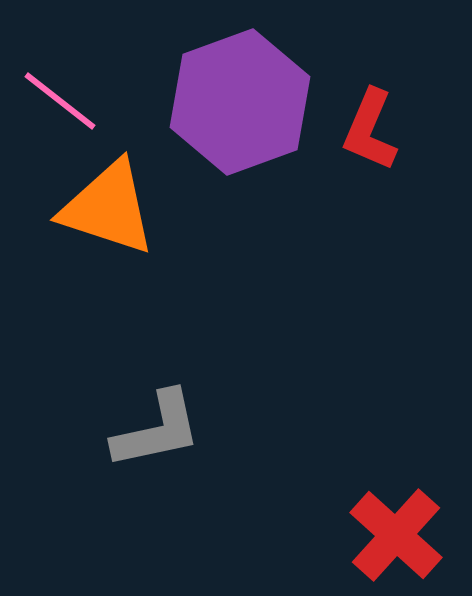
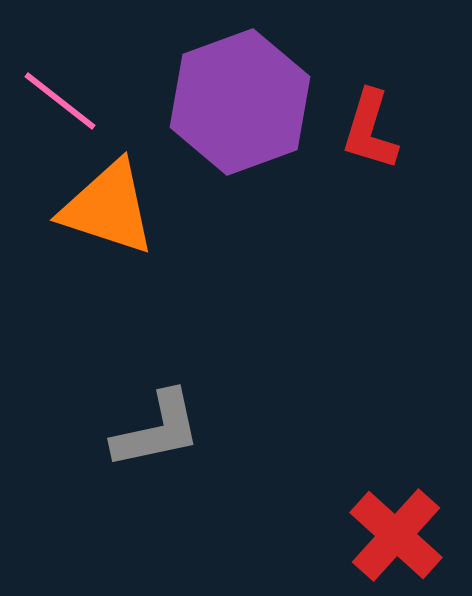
red L-shape: rotated 6 degrees counterclockwise
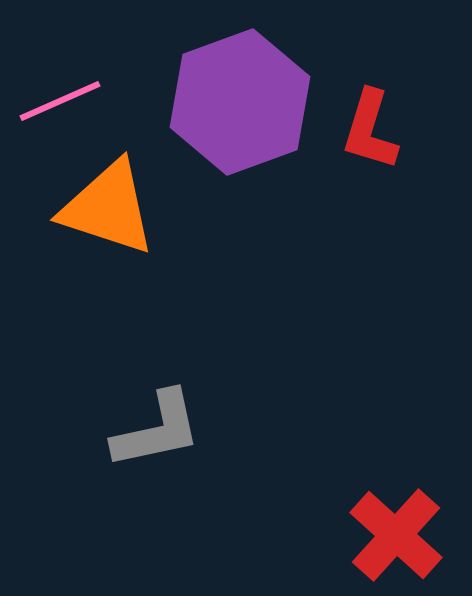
pink line: rotated 62 degrees counterclockwise
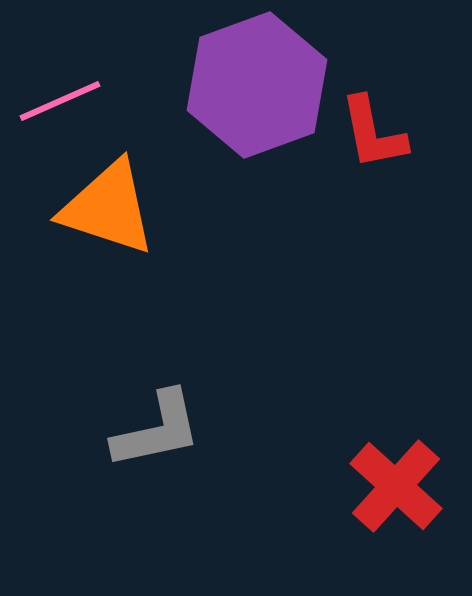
purple hexagon: moved 17 px right, 17 px up
red L-shape: moved 3 px right, 3 px down; rotated 28 degrees counterclockwise
red cross: moved 49 px up
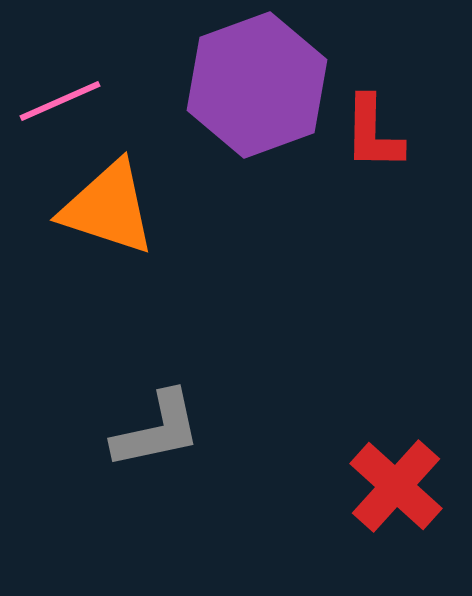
red L-shape: rotated 12 degrees clockwise
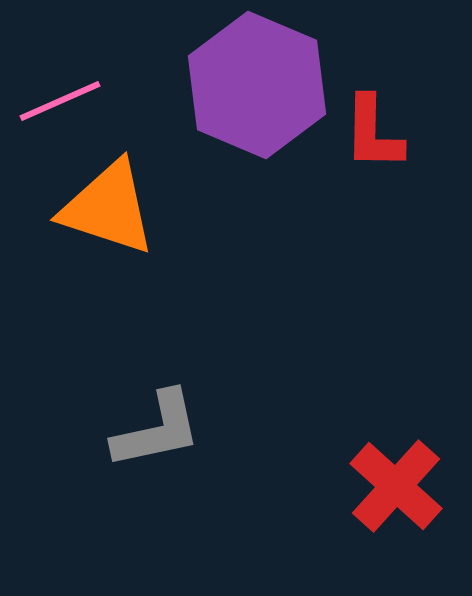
purple hexagon: rotated 17 degrees counterclockwise
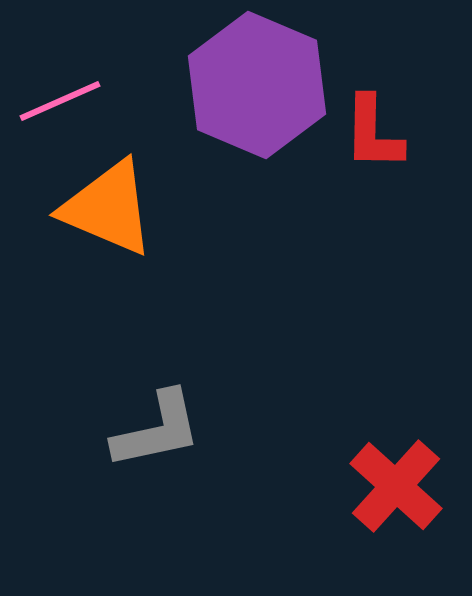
orange triangle: rotated 5 degrees clockwise
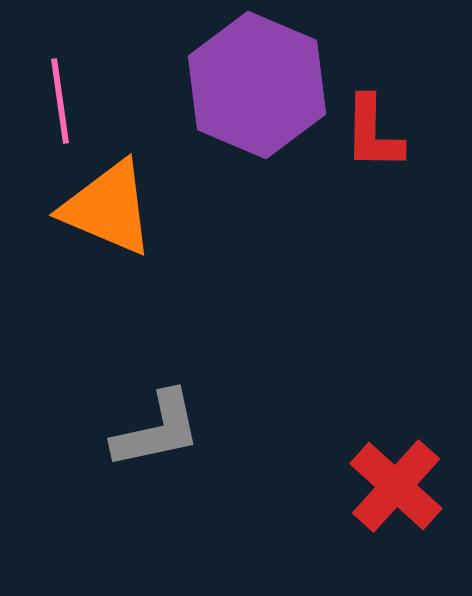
pink line: rotated 74 degrees counterclockwise
